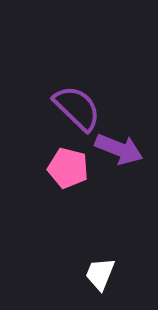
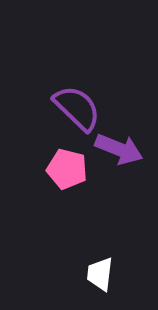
pink pentagon: moved 1 px left, 1 px down
white trapezoid: rotated 15 degrees counterclockwise
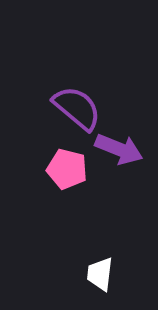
purple semicircle: rotated 4 degrees counterclockwise
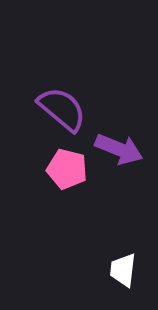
purple semicircle: moved 15 px left, 1 px down
white trapezoid: moved 23 px right, 4 px up
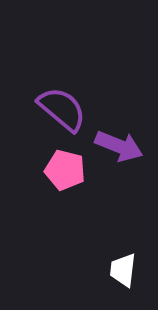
purple arrow: moved 3 px up
pink pentagon: moved 2 px left, 1 px down
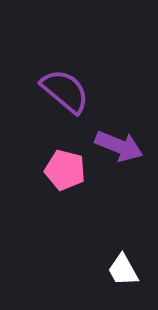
purple semicircle: moved 3 px right, 18 px up
white trapezoid: rotated 36 degrees counterclockwise
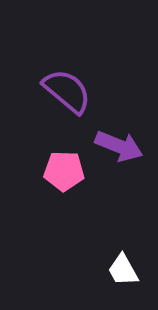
purple semicircle: moved 2 px right
pink pentagon: moved 1 px left, 1 px down; rotated 12 degrees counterclockwise
